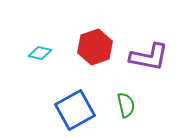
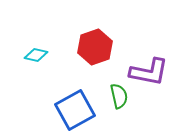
cyan diamond: moved 4 px left, 2 px down
purple L-shape: moved 15 px down
green semicircle: moved 7 px left, 9 px up
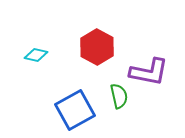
red hexagon: moved 2 px right; rotated 12 degrees counterclockwise
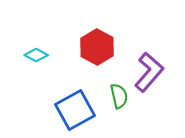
cyan diamond: rotated 15 degrees clockwise
purple L-shape: rotated 60 degrees counterclockwise
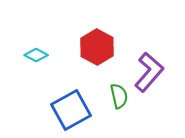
blue square: moved 4 px left
